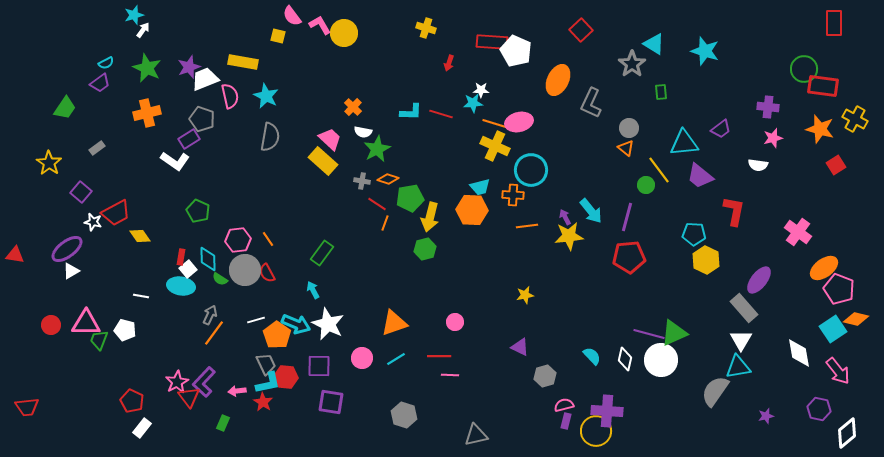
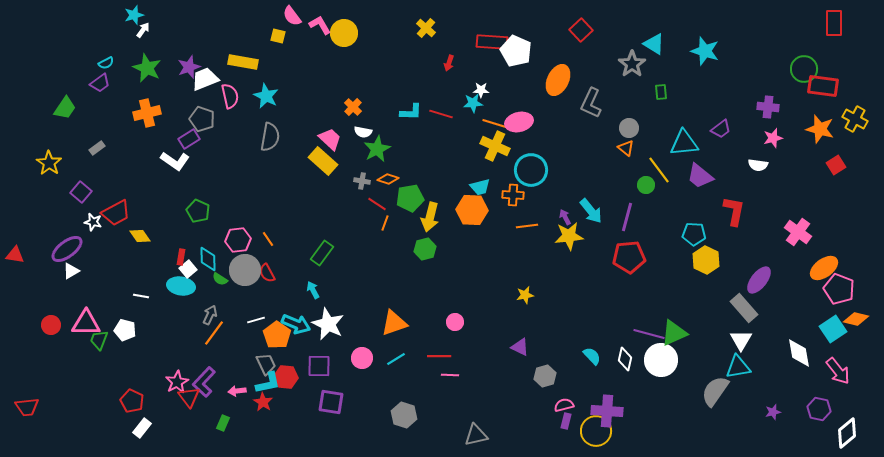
yellow cross at (426, 28): rotated 24 degrees clockwise
purple star at (766, 416): moved 7 px right, 4 px up
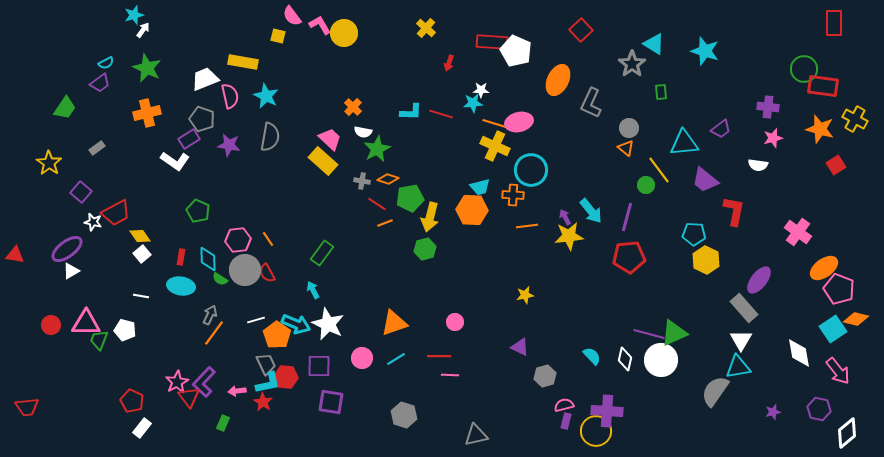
purple star at (189, 67): moved 40 px right, 78 px down; rotated 30 degrees clockwise
purple trapezoid at (700, 176): moved 5 px right, 4 px down
orange line at (385, 223): rotated 49 degrees clockwise
white square at (188, 269): moved 46 px left, 15 px up
